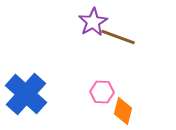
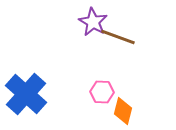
purple star: rotated 12 degrees counterclockwise
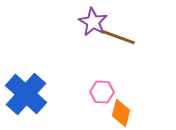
orange diamond: moved 2 px left, 2 px down
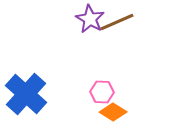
purple star: moved 3 px left, 3 px up
brown line: moved 1 px left, 15 px up; rotated 44 degrees counterclockwise
orange diamond: moved 8 px left, 1 px up; rotated 72 degrees counterclockwise
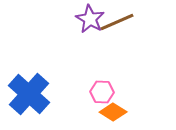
blue cross: moved 3 px right
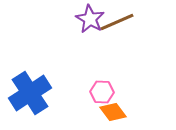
blue cross: moved 1 px right, 1 px up; rotated 15 degrees clockwise
orange diamond: rotated 20 degrees clockwise
